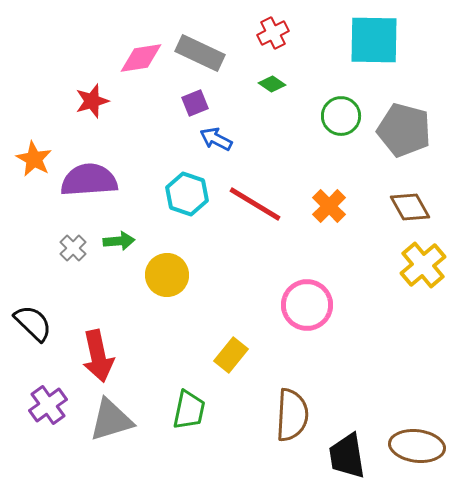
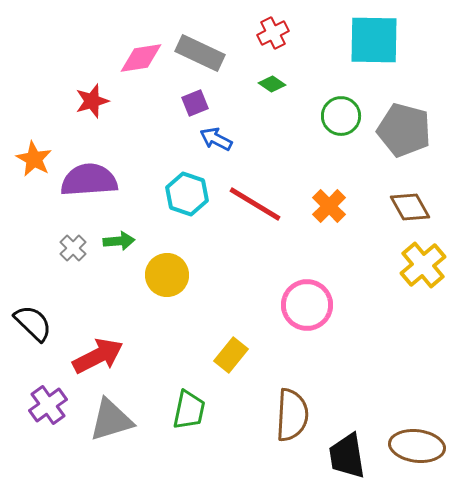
red arrow: rotated 105 degrees counterclockwise
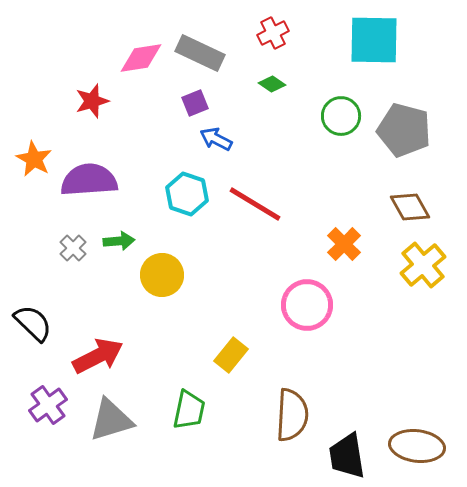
orange cross: moved 15 px right, 38 px down
yellow circle: moved 5 px left
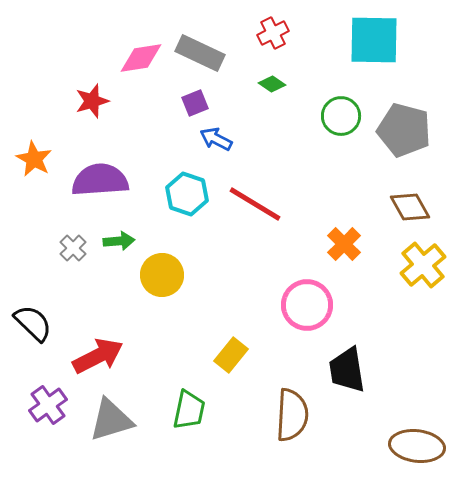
purple semicircle: moved 11 px right
black trapezoid: moved 86 px up
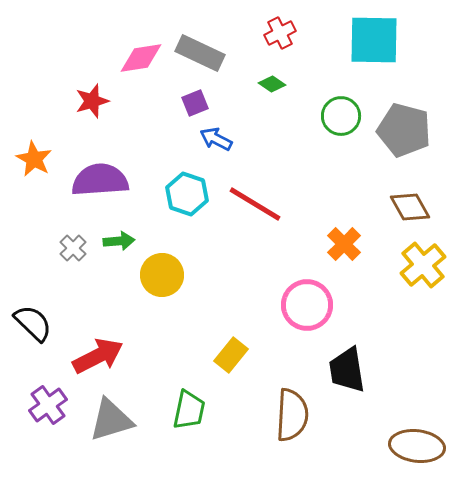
red cross: moved 7 px right
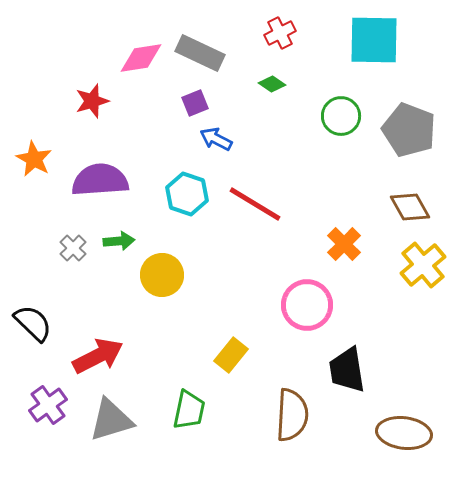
gray pentagon: moved 5 px right; rotated 6 degrees clockwise
brown ellipse: moved 13 px left, 13 px up
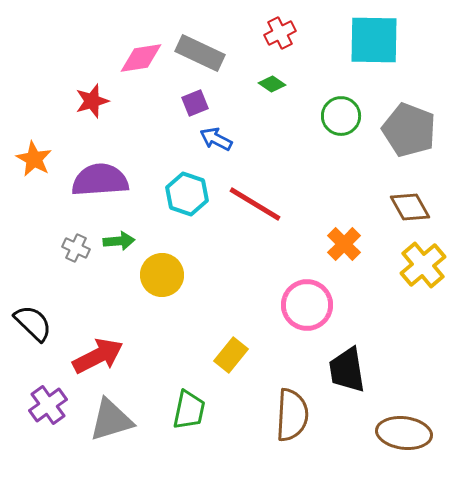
gray cross: moved 3 px right; rotated 20 degrees counterclockwise
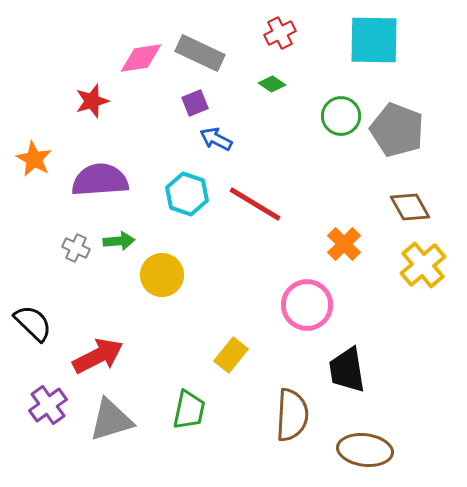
gray pentagon: moved 12 px left
brown ellipse: moved 39 px left, 17 px down
